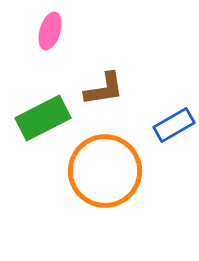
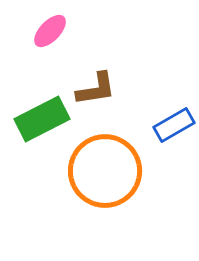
pink ellipse: rotated 27 degrees clockwise
brown L-shape: moved 8 px left
green rectangle: moved 1 px left, 1 px down
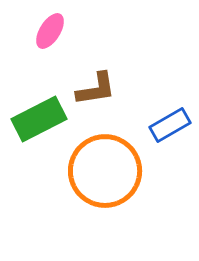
pink ellipse: rotated 12 degrees counterclockwise
green rectangle: moved 3 px left
blue rectangle: moved 4 px left
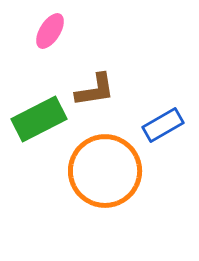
brown L-shape: moved 1 px left, 1 px down
blue rectangle: moved 7 px left
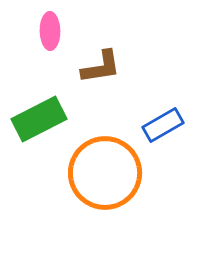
pink ellipse: rotated 33 degrees counterclockwise
brown L-shape: moved 6 px right, 23 px up
orange circle: moved 2 px down
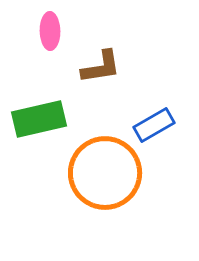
green rectangle: rotated 14 degrees clockwise
blue rectangle: moved 9 px left
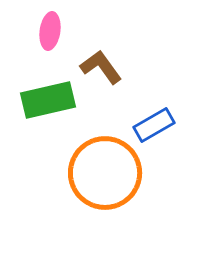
pink ellipse: rotated 9 degrees clockwise
brown L-shape: rotated 117 degrees counterclockwise
green rectangle: moved 9 px right, 19 px up
